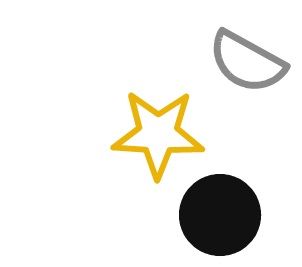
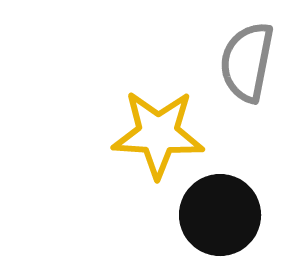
gray semicircle: rotated 72 degrees clockwise
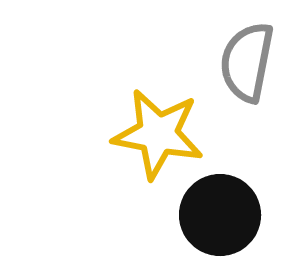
yellow star: rotated 8 degrees clockwise
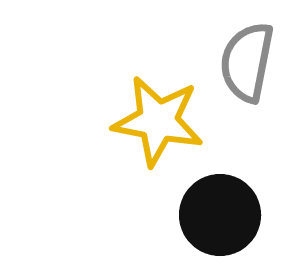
yellow star: moved 13 px up
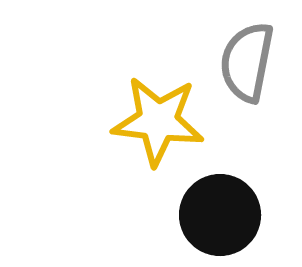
yellow star: rotated 4 degrees counterclockwise
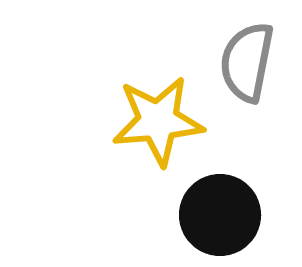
yellow star: rotated 12 degrees counterclockwise
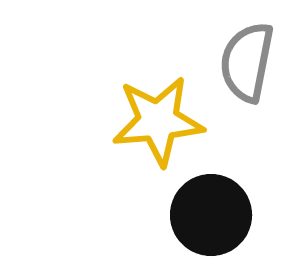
black circle: moved 9 px left
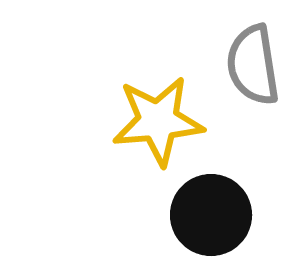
gray semicircle: moved 6 px right, 3 px down; rotated 20 degrees counterclockwise
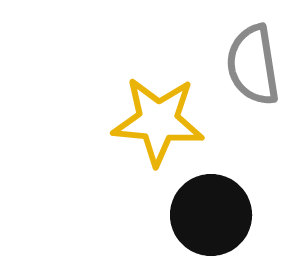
yellow star: rotated 10 degrees clockwise
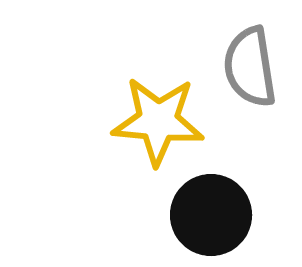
gray semicircle: moved 3 px left, 2 px down
